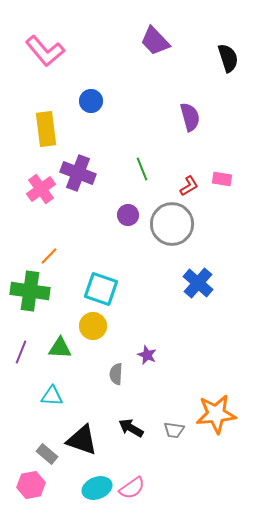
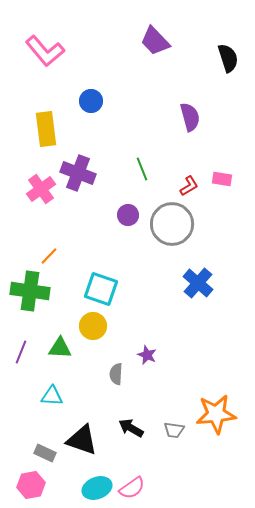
gray rectangle: moved 2 px left, 1 px up; rotated 15 degrees counterclockwise
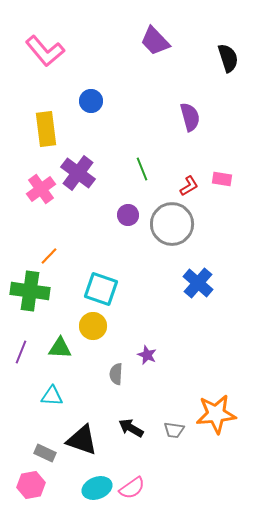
purple cross: rotated 16 degrees clockwise
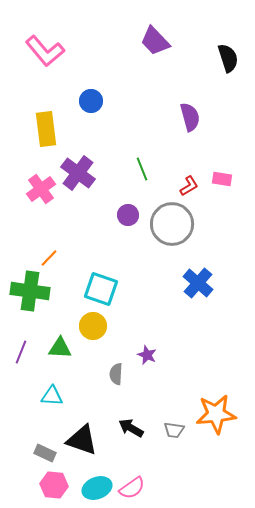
orange line: moved 2 px down
pink hexagon: moved 23 px right; rotated 16 degrees clockwise
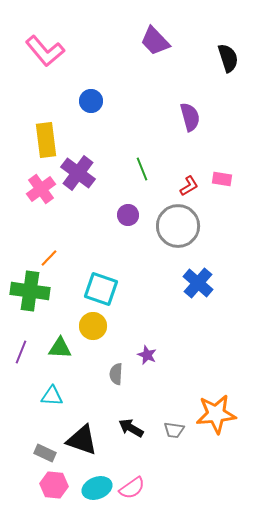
yellow rectangle: moved 11 px down
gray circle: moved 6 px right, 2 px down
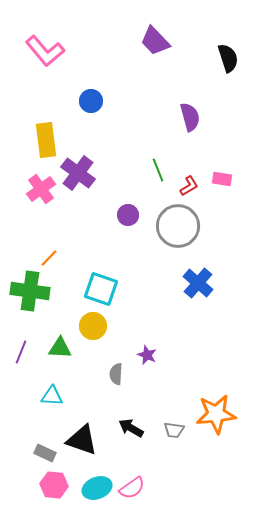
green line: moved 16 px right, 1 px down
